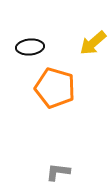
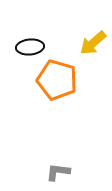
orange pentagon: moved 2 px right, 8 px up
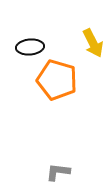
yellow arrow: rotated 76 degrees counterclockwise
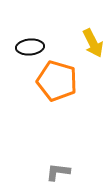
orange pentagon: moved 1 px down
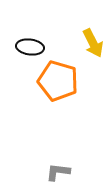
black ellipse: rotated 12 degrees clockwise
orange pentagon: moved 1 px right
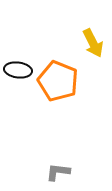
black ellipse: moved 12 px left, 23 px down
orange pentagon: rotated 6 degrees clockwise
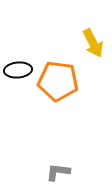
black ellipse: rotated 12 degrees counterclockwise
orange pentagon: rotated 15 degrees counterclockwise
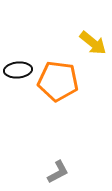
yellow arrow: rotated 24 degrees counterclockwise
gray L-shape: rotated 145 degrees clockwise
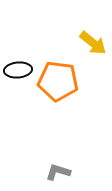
gray L-shape: rotated 135 degrees counterclockwise
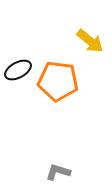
yellow arrow: moved 3 px left, 2 px up
black ellipse: rotated 24 degrees counterclockwise
